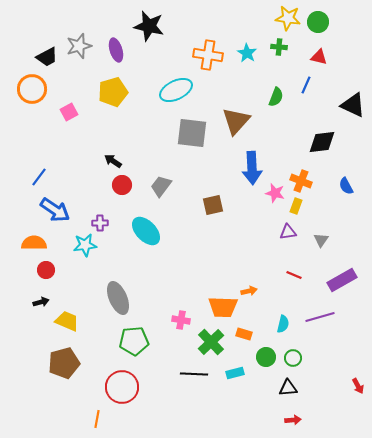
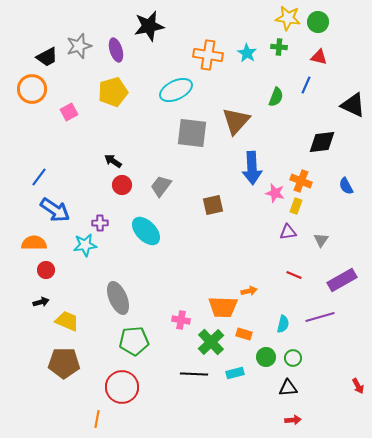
black star at (149, 26): rotated 24 degrees counterclockwise
brown pentagon at (64, 363): rotated 16 degrees clockwise
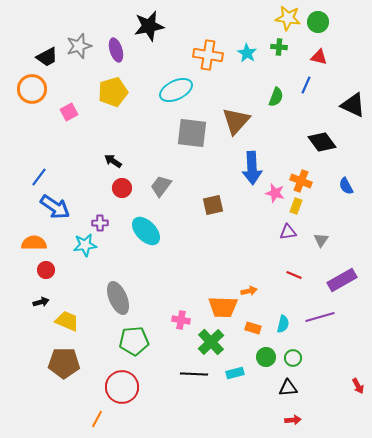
black diamond at (322, 142): rotated 60 degrees clockwise
red circle at (122, 185): moved 3 px down
blue arrow at (55, 210): moved 3 px up
orange rectangle at (244, 334): moved 9 px right, 6 px up
orange line at (97, 419): rotated 18 degrees clockwise
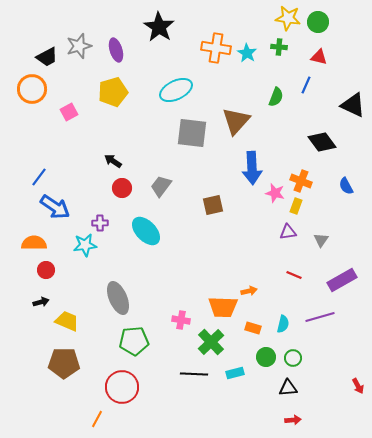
black star at (149, 26): moved 10 px right, 1 px down; rotated 28 degrees counterclockwise
orange cross at (208, 55): moved 8 px right, 7 px up
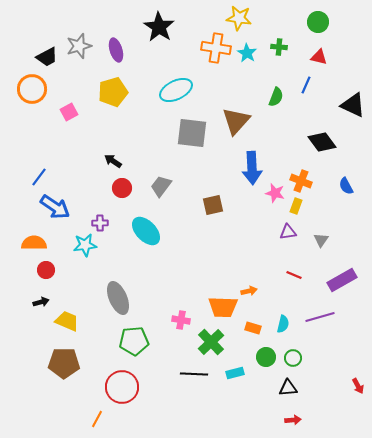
yellow star at (288, 18): moved 49 px left
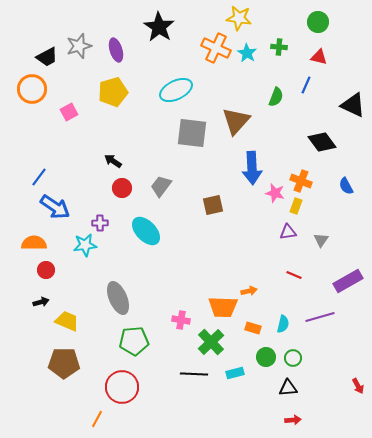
orange cross at (216, 48): rotated 16 degrees clockwise
purple rectangle at (342, 280): moved 6 px right, 1 px down
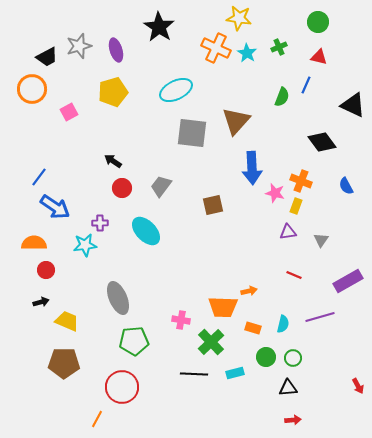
green cross at (279, 47): rotated 28 degrees counterclockwise
green semicircle at (276, 97): moved 6 px right
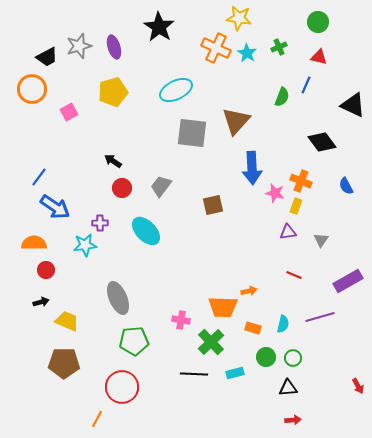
purple ellipse at (116, 50): moved 2 px left, 3 px up
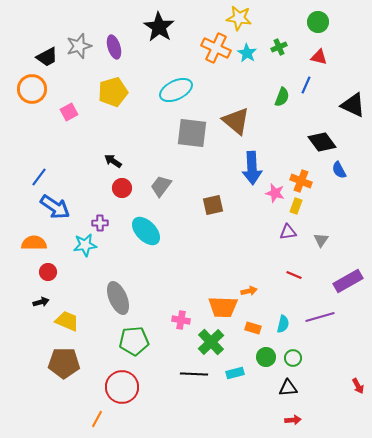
brown triangle at (236, 121): rotated 32 degrees counterclockwise
blue semicircle at (346, 186): moved 7 px left, 16 px up
red circle at (46, 270): moved 2 px right, 2 px down
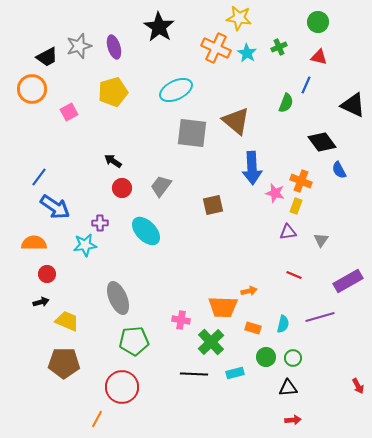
green semicircle at (282, 97): moved 4 px right, 6 px down
red circle at (48, 272): moved 1 px left, 2 px down
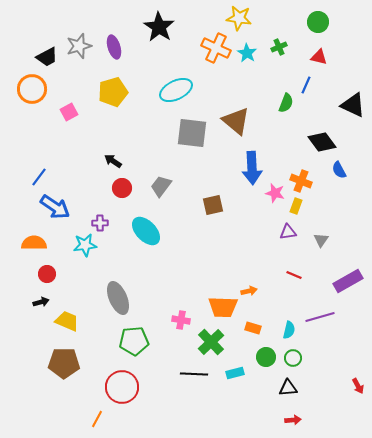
cyan semicircle at (283, 324): moved 6 px right, 6 px down
